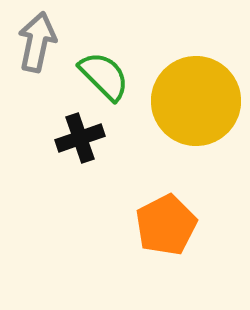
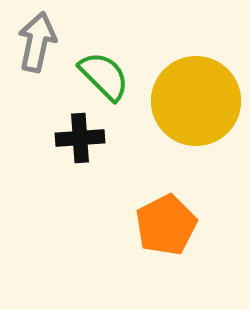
black cross: rotated 15 degrees clockwise
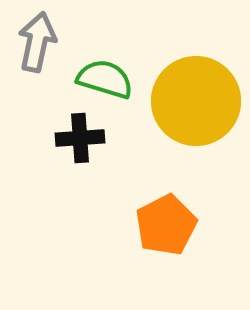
green semicircle: moved 1 px right, 3 px down; rotated 28 degrees counterclockwise
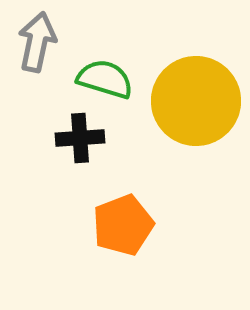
orange pentagon: moved 43 px left; rotated 6 degrees clockwise
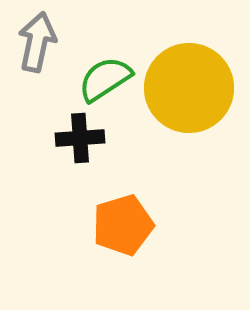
green semicircle: rotated 50 degrees counterclockwise
yellow circle: moved 7 px left, 13 px up
orange pentagon: rotated 4 degrees clockwise
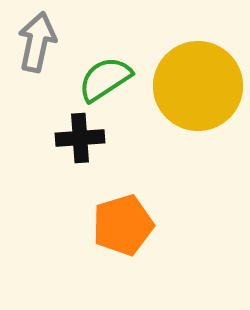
yellow circle: moved 9 px right, 2 px up
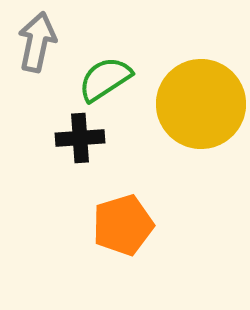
yellow circle: moved 3 px right, 18 px down
